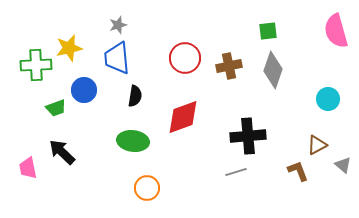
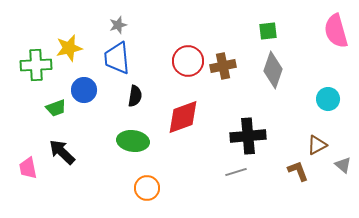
red circle: moved 3 px right, 3 px down
brown cross: moved 6 px left
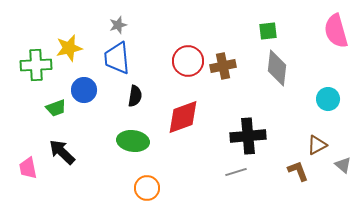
gray diamond: moved 4 px right, 2 px up; rotated 12 degrees counterclockwise
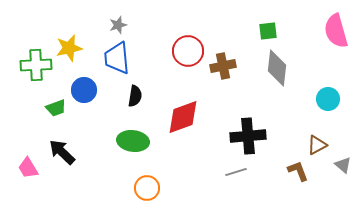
red circle: moved 10 px up
pink trapezoid: rotated 20 degrees counterclockwise
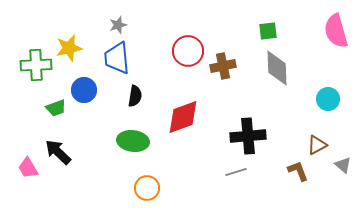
gray diamond: rotated 9 degrees counterclockwise
black arrow: moved 4 px left
